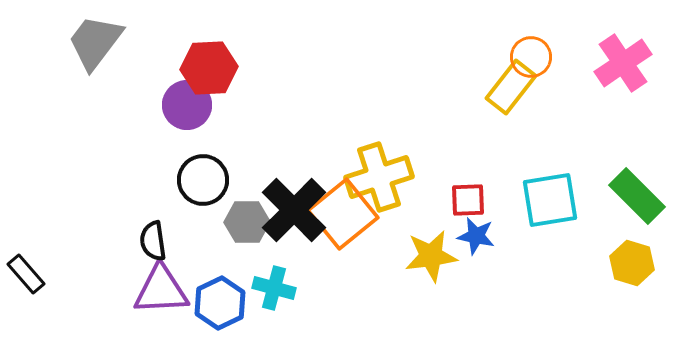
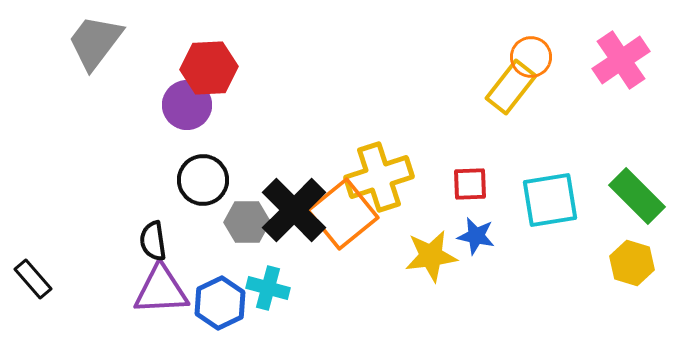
pink cross: moved 2 px left, 3 px up
red square: moved 2 px right, 16 px up
black rectangle: moved 7 px right, 5 px down
cyan cross: moved 6 px left
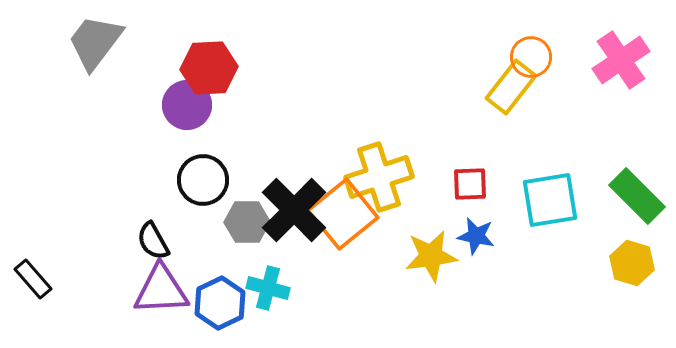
black semicircle: rotated 21 degrees counterclockwise
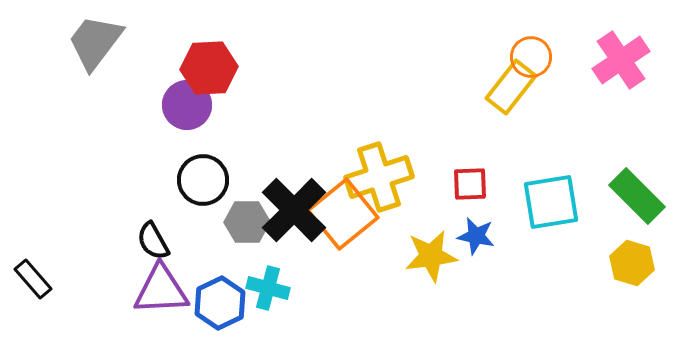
cyan square: moved 1 px right, 2 px down
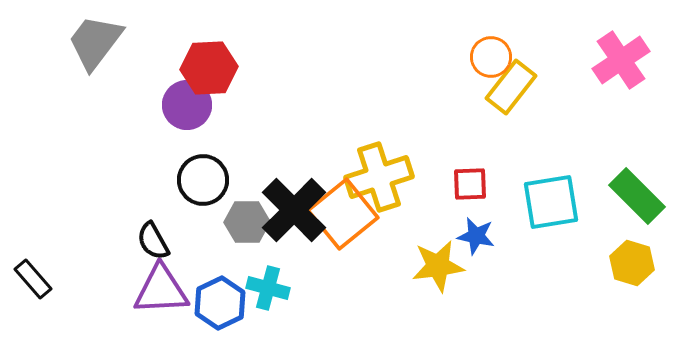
orange circle: moved 40 px left
yellow star: moved 7 px right, 10 px down
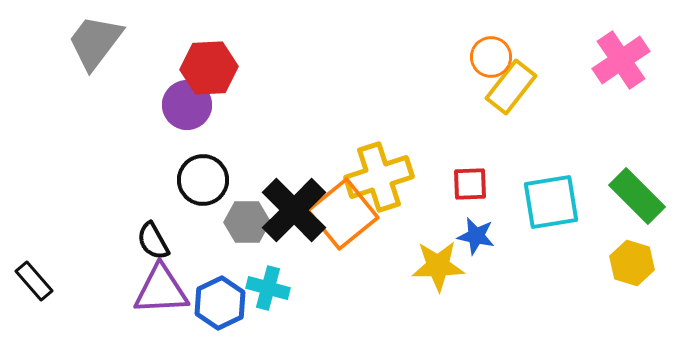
yellow star: rotated 6 degrees clockwise
black rectangle: moved 1 px right, 2 px down
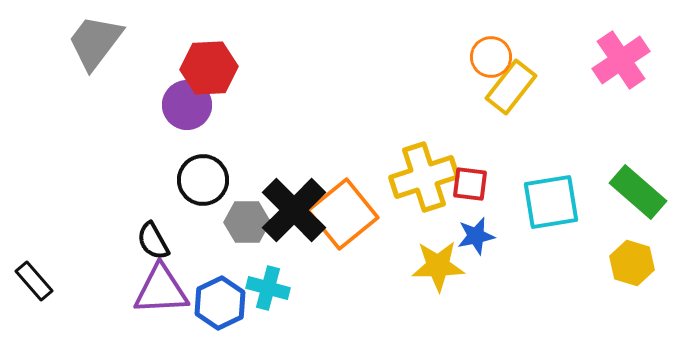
yellow cross: moved 45 px right
red square: rotated 9 degrees clockwise
green rectangle: moved 1 px right, 4 px up; rotated 4 degrees counterclockwise
blue star: rotated 24 degrees counterclockwise
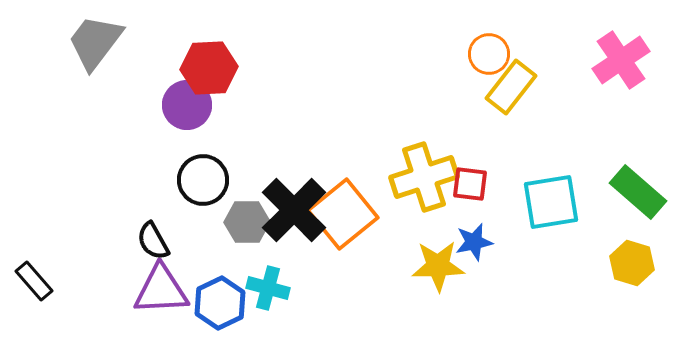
orange circle: moved 2 px left, 3 px up
blue star: moved 2 px left, 6 px down
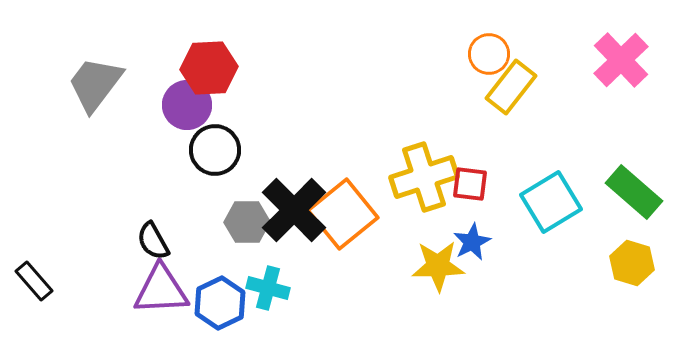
gray trapezoid: moved 42 px down
pink cross: rotated 10 degrees counterclockwise
black circle: moved 12 px right, 30 px up
green rectangle: moved 4 px left
cyan square: rotated 22 degrees counterclockwise
blue star: moved 2 px left; rotated 15 degrees counterclockwise
